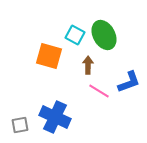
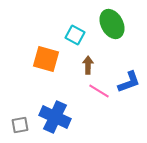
green ellipse: moved 8 px right, 11 px up
orange square: moved 3 px left, 3 px down
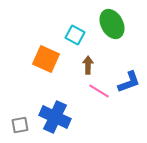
orange square: rotated 8 degrees clockwise
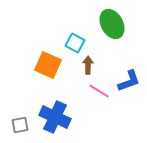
cyan square: moved 8 px down
orange square: moved 2 px right, 6 px down
blue L-shape: moved 1 px up
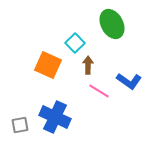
cyan square: rotated 18 degrees clockwise
blue L-shape: rotated 55 degrees clockwise
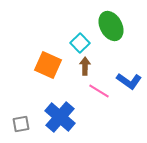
green ellipse: moved 1 px left, 2 px down
cyan square: moved 5 px right
brown arrow: moved 3 px left, 1 px down
blue cross: moved 5 px right; rotated 16 degrees clockwise
gray square: moved 1 px right, 1 px up
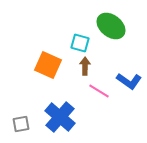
green ellipse: rotated 24 degrees counterclockwise
cyan square: rotated 30 degrees counterclockwise
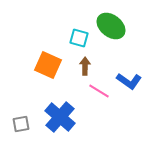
cyan square: moved 1 px left, 5 px up
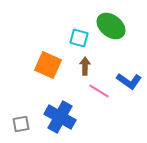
blue cross: rotated 12 degrees counterclockwise
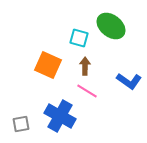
pink line: moved 12 px left
blue cross: moved 1 px up
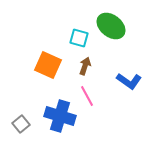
brown arrow: rotated 18 degrees clockwise
pink line: moved 5 px down; rotated 30 degrees clockwise
blue cross: rotated 12 degrees counterclockwise
gray square: rotated 30 degrees counterclockwise
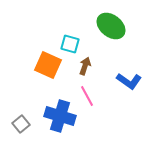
cyan square: moved 9 px left, 6 px down
